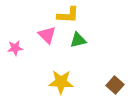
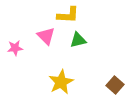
pink triangle: moved 1 px left, 1 px down
yellow star: rotated 30 degrees counterclockwise
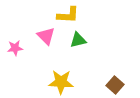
yellow star: rotated 30 degrees clockwise
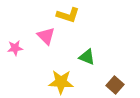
yellow L-shape: rotated 15 degrees clockwise
green triangle: moved 9 px right, 17 px down; rotated 36 degrees clockwise
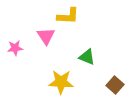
yellow L-shape: moved 1 px down; rotated 15 degrees counterclockwise
pink triangle: rotated 12 degrees clockwise
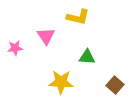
yellow L-shape: moved 10 px right, 1 px down; rotated 10 degrees clockwise
green triangle: rotated 18 degrees counterclockwise
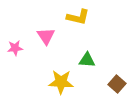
green triangle: moved 3 px down
brown square: moved 2 px right, 1 px up
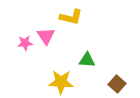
yellow L-shape: moved 7 px left
pink star: moved 10 px right, 5 px up
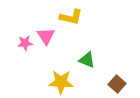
green triangle: rotated 18 degrees clockwise
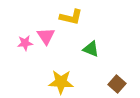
green triangle: moved 4 px right, 11 px up
